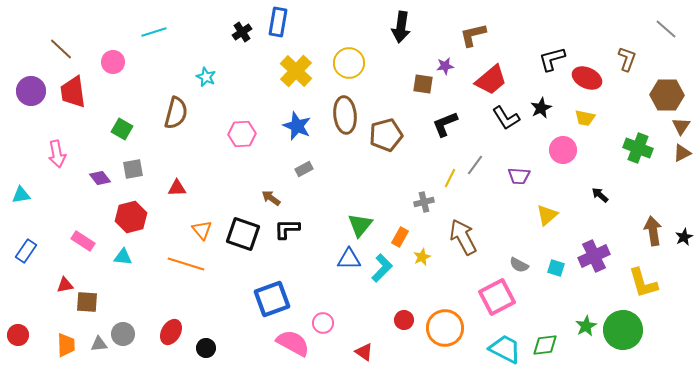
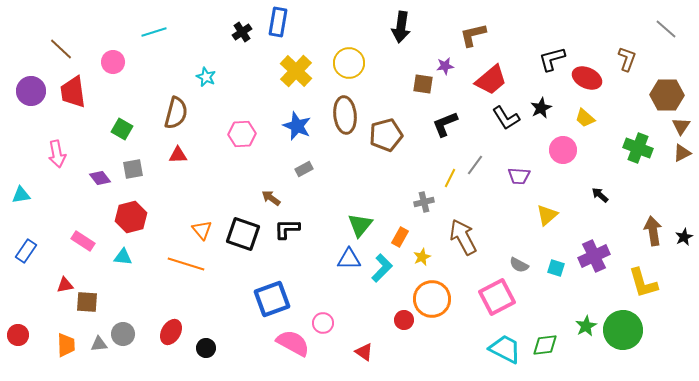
yellow trapezoid at (585, 118): rotated 30 degrees clockwise
red triangle at (177, 188): moved 1 px right, 33 px up
orange circle at (445, 328): moved 13 px left, 29 px up
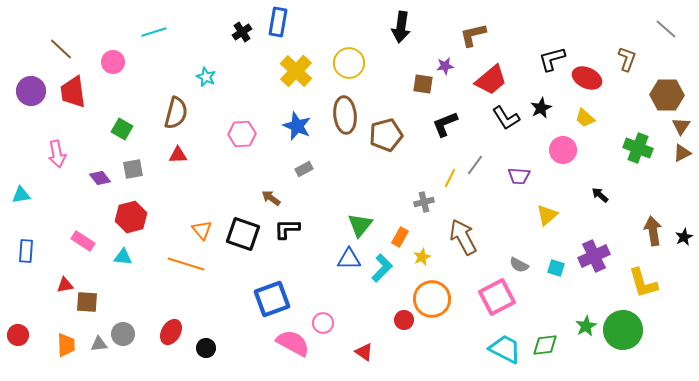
blue rectangle at (26, 251): rotated 30 degrees counterclockwise
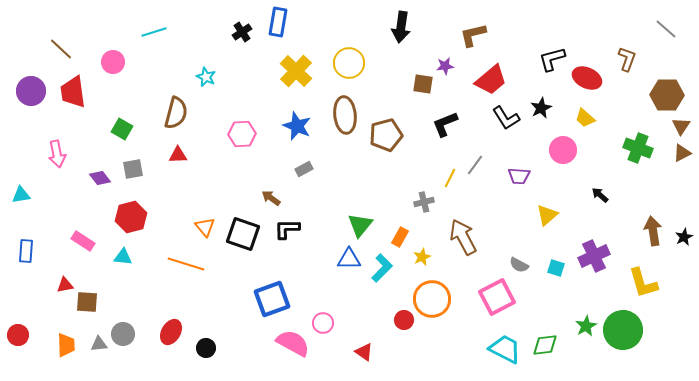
orange triangle at (202, 230): moved 3 px right, 3 px up
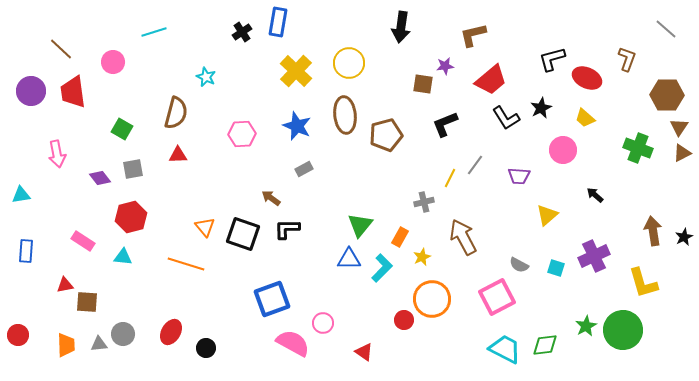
brown triangle at (681, 126): moved 2 px left, 1 px down
black arrow at (600, 195): moved 5 px left
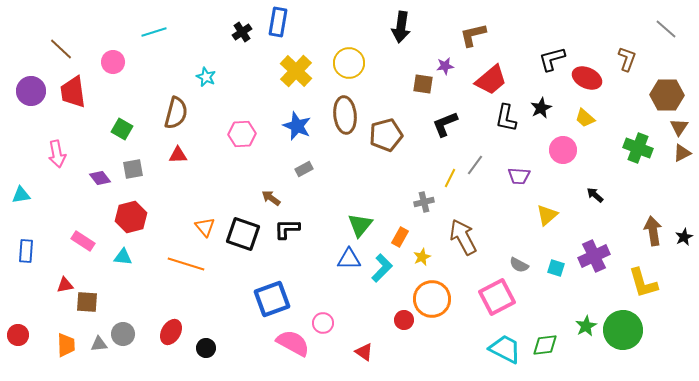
black L-shape at (506, 118): rotated 44 degrees clockwise
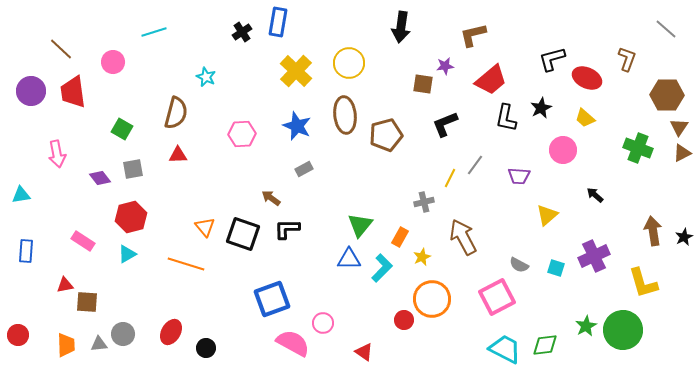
cyan triangle at (123, 257): moved 4 px right, 3 px up; rotated 36 degrees counterclockwise
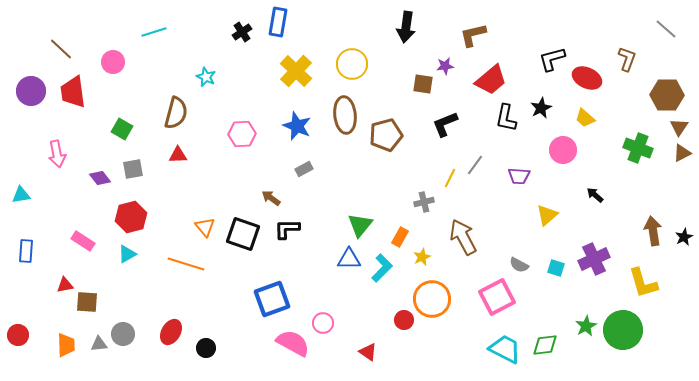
black arrow at (401, 27): moved 5 px right
yellow circle at (349, 63): moved 3 px right, 1 px down
purple cross at (594, 256): moved 3 px down
red triangle at (364, 352): moved 4 px right
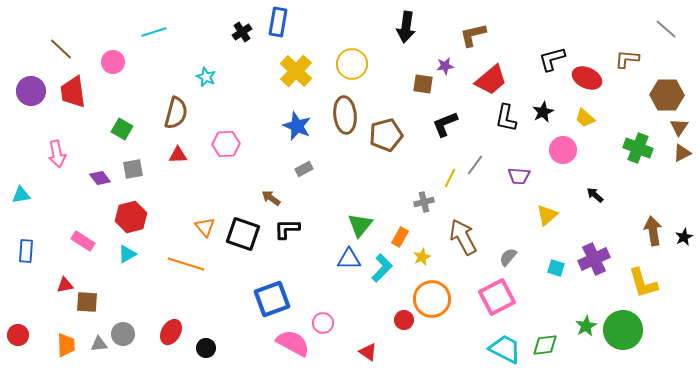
brown L-shape at (627, 59): rotated 105 degrees counterclockwise
black star at (541, 108): moved 2 px right, 4 px down
pink hexagon at (242, 134): moved 16 px left, 10 px down
gray semicircle at (519, 265): moved 11 px left, 8 px up; rotated 102 degrees clockwise
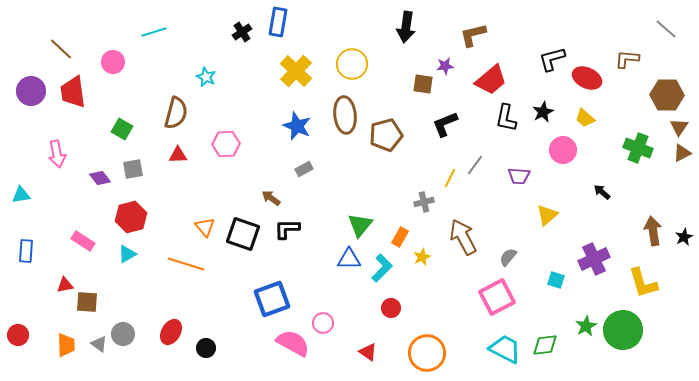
black arrow at (595, 195): moved 7 px right, 3 px up
cyan square at (556, 268): moved 12 px down
orange circle at (432, 299): moved 5 px left, 54 px down
red circle at (404, 320): moved 13 px left, 12 px up
gray triangle at (99, 344): rotated 42 degrees clockwise
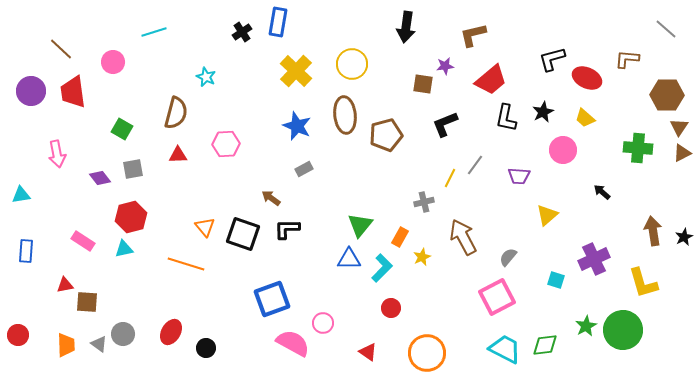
green cross at (638, 148): rotated 16 degrees counterclockwise
cyan triangle at (127, 254): moved 3 px left, 5 px up; rotated 18 degrees clockwise
